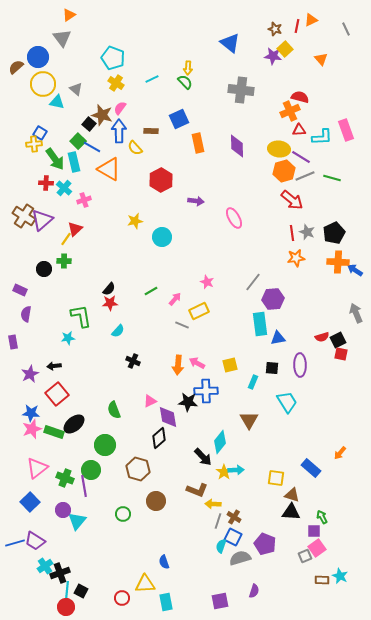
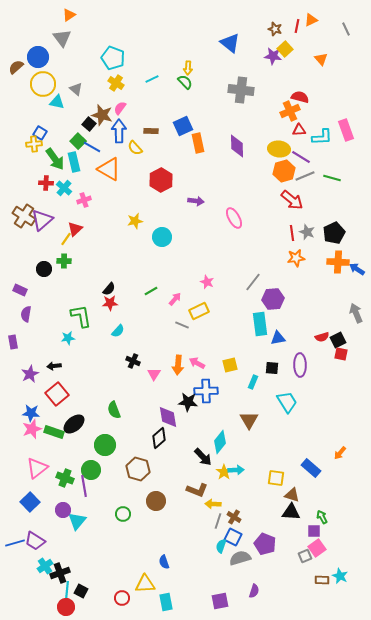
blue square at (179, 119): moved 4 px right, 7 px down
blue arrow at (355, 270): moved 2 px right, 1 px up
pink triangle at (150, 401): moved 4 px right, 27 px up; rotated 32 degrees counterclockwise
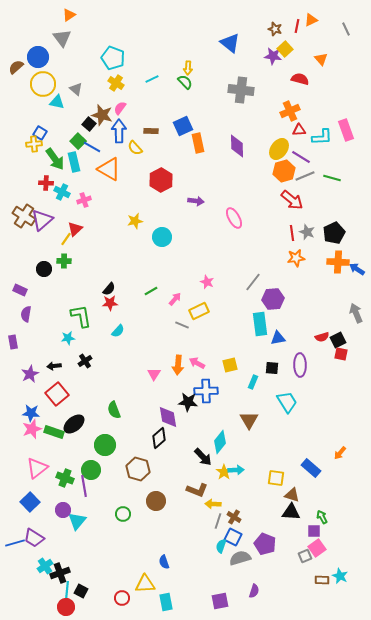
red semicircle at (300, 97): moved 18 px up
yellow ellipse at (279, 149): rotated 60 degrees counterclockwise
cyan cross at (64, 188): moved 2 px left, 4 px down; rotated 14 degrees counterclockwise
black cross at (133, 361): moved 48 px left; rotated 32 degrees clockwise
purple trapezoid at (35, 541): moved 1 px left, 3 px up
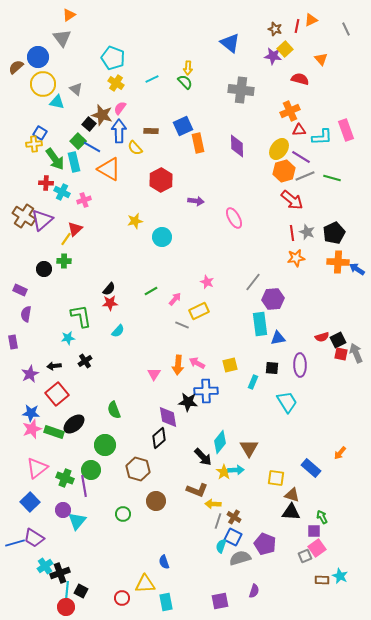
gray arrow at (356, 313): moved 40 px down
brown triangle at (249, 420): moved 28 px down
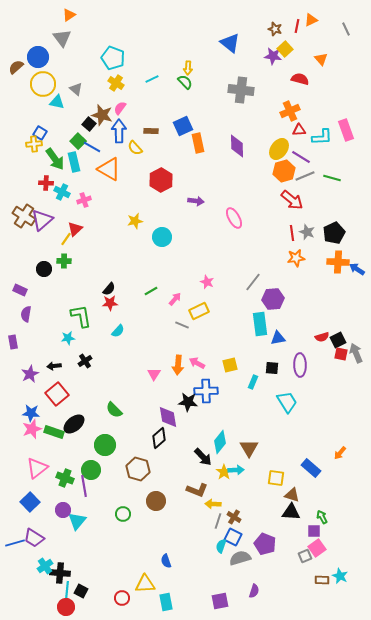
green semicircle at (114, 410): rotated 24 degrees counterclockwise
blue semicircle at (164, 562): moved 2 px right, 1 px up
black cross at (60, 573): rotated 24 degrees clockwise
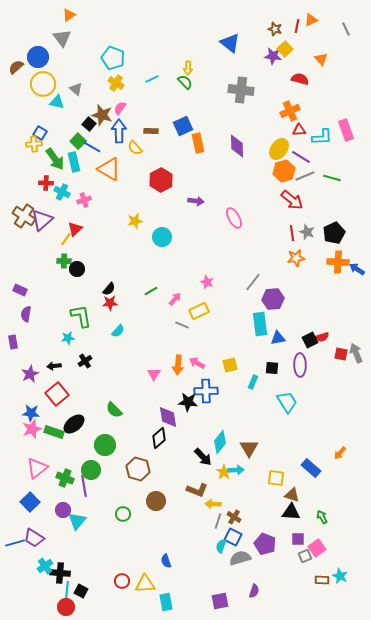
black circle at (44, 269): moved 33 px right
black square at (338, 340): moved 28 px left
purple square at (314, 531): moved 16 px left, 8 px down
red circle at (122, 598): moved 17 px up
